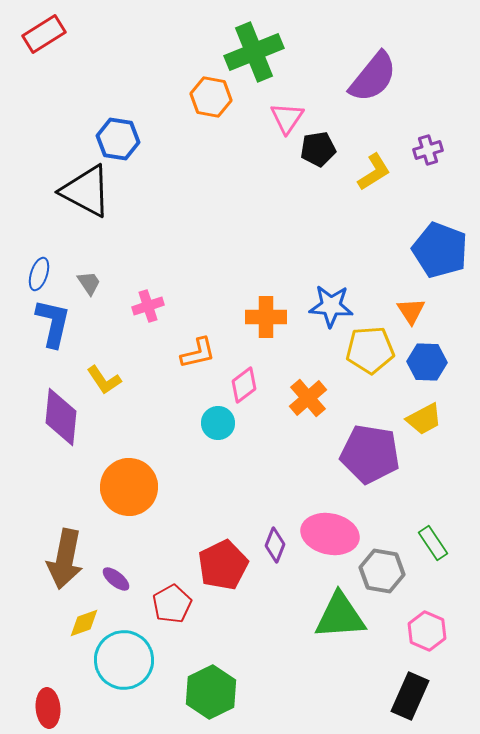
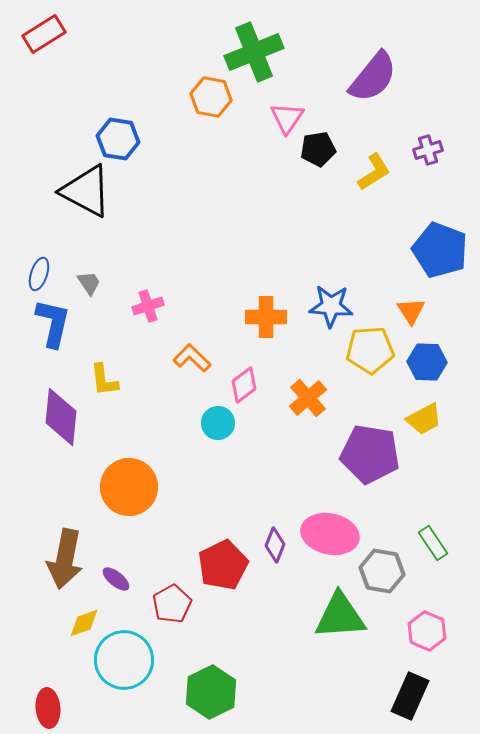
orange L-shape at (198, 353): moved 6 px left, 5 px down; rotated 123 degrees counterclockwise
yellow L-shape at (104, 380): rotated 27 degrees clockwise
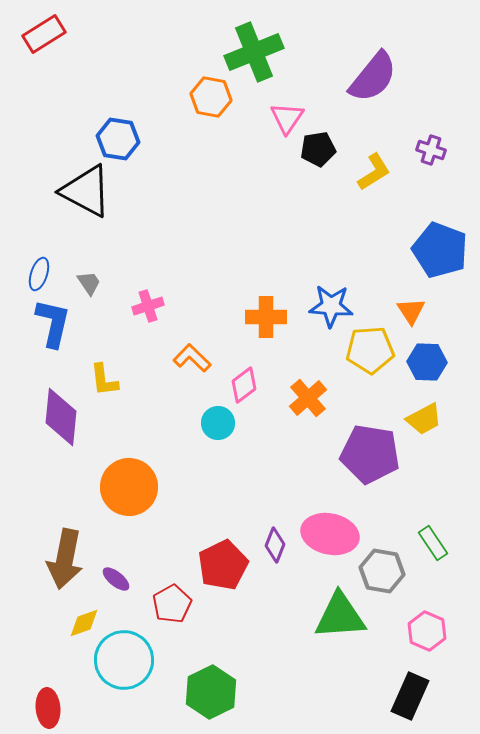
purple cross at (428, 150): moved 3 px right; rotated 36 degrees clockwise
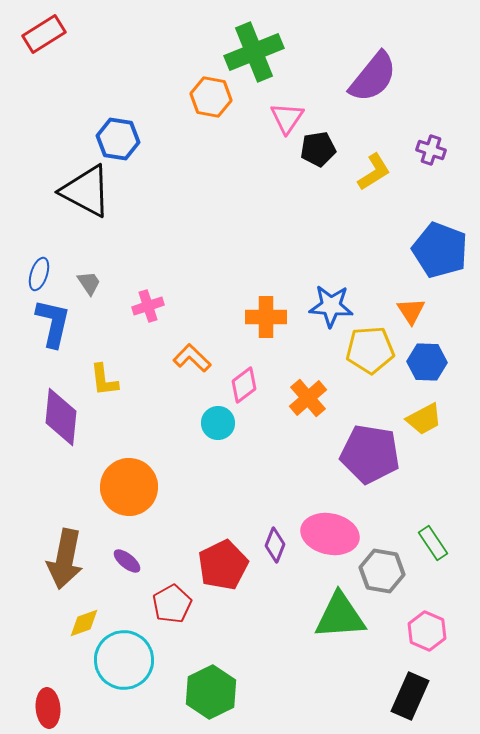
purple ellipse at (116, 579): moved 11 px right, 18 px up
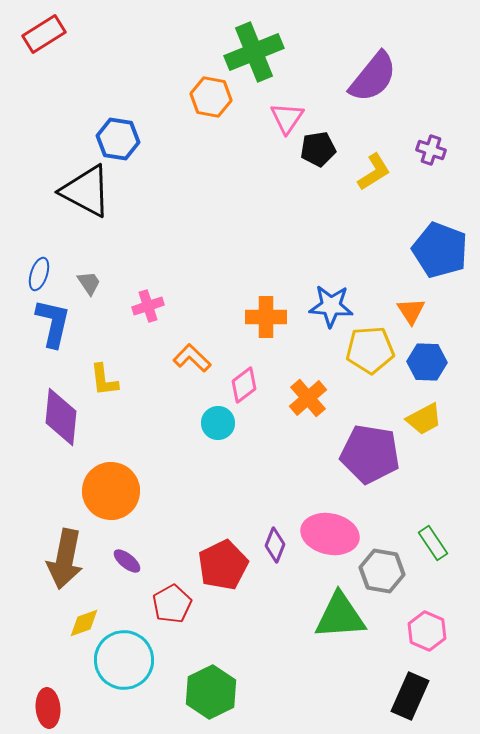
orange circle at (129, 487): moved 18 px left, 4 px down
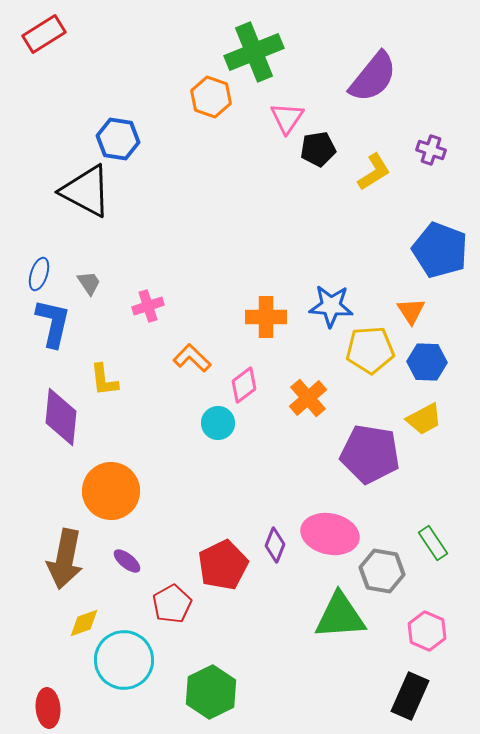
orange hexagon at (211, 97): rotated 9 degrees clockwise
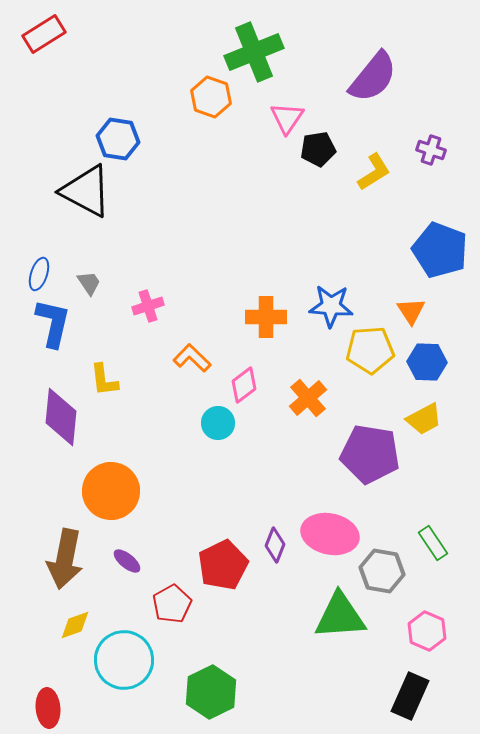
yellow diamond at (84, 623): moved 9 px left, 2 px down
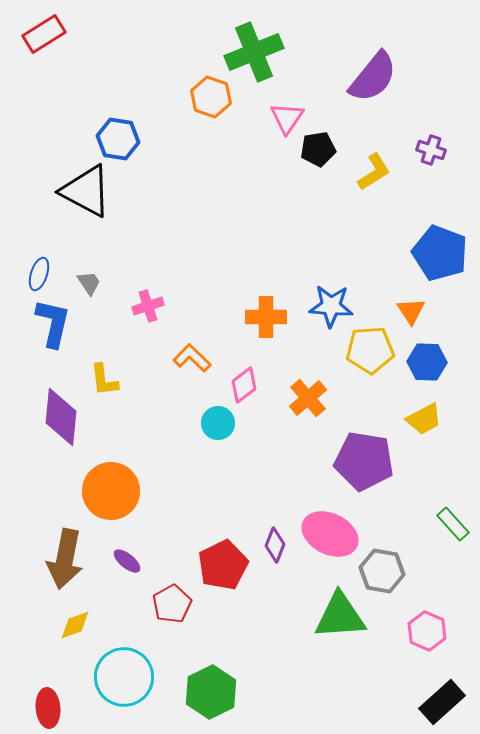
blue pentagon at (440, 250): moved 3 px down
purple pentagon at (370, 454): moved 6 px left, 7 px down
pink ellipse at (330, 534): rotated 14 degrees clockwise
green rectangle at (433, 543): moved 20 px right, 19 px up; rotated 8 degrees counterclockwise
cyan circle at (124, 660): moved 17 px down
black rectangle at (410, 696): moved 32 px right, 6 px down; rotated 24 degrees clockwise
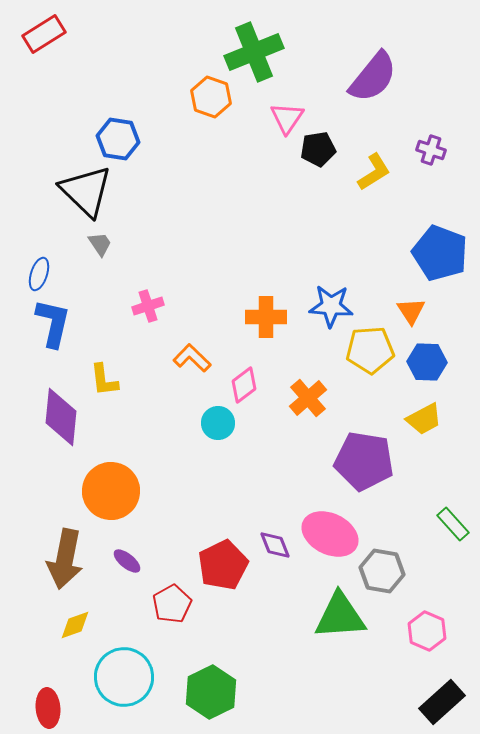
black triangle at (86, 191): rotated 16 degrees clockwise
gray trapezoid at (89, 283): moved 11 px right, 39 px up
purple diamond at (275, 545): rotated 44 degrees counterclockwise
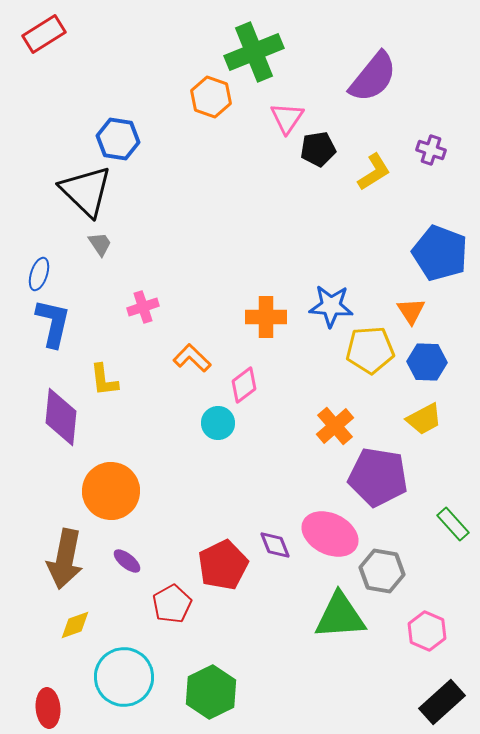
pink cross at (148, 306): moved 5 px left, 1 px down
orange cross at (308, 398): moved 27 px right, 28 px down
purple pentagon at (364, 461): moved 14 px right, 16 px down
